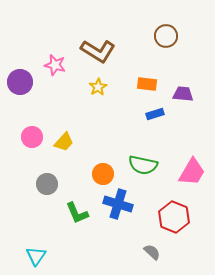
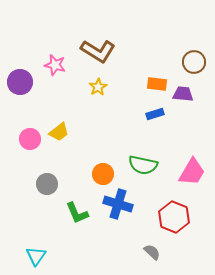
brown circle: moved 28 px right, 26 px down
orange rectangle: moved 10 px right
pink circle: moved 2 px left, 2 px down
yellow trapezoid: moved 5 px left, 10 px up; rotated 10 degrees clockwise
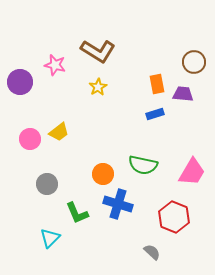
orange rectangle: rotated 72 degrees clockwise
cyan triangle: moved 14 px right, 18 px up; rotated 10 degrees clockwise
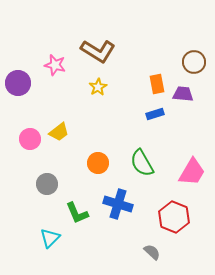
purple circle: moved 2 px left, 1 px down
green semicircle: moved 1 px left, 2 px up; rotated 48 degrees clockwise
orange circle: moved 5 px left, 11 px up
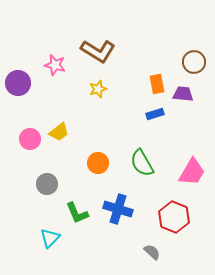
yellow star: moved 2 px down; rotated 12 degrees clockwise
blue cross: moved 5 px down
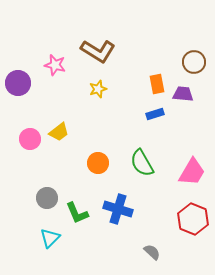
gray circle: moved 14 px down
red hexagon: moved 19 px right, 2 px down
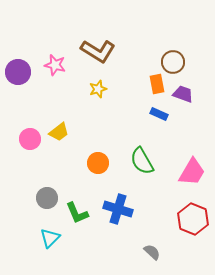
brown circle: moved 21 px left
purple circle: moved 11 px up
purple trapezoid: rotated 15 degrees clockwise
blue rectangle: moved 4 px right; rotated 42 degrees clockwise
green semicircle: moved 2 px up
